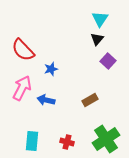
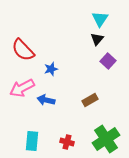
pink arrow: rotated 145 degrees counterclockwise
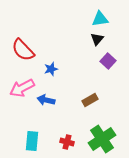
cyan triangle: rotated 48 degrees clockwise
green cross: moved 4 px left
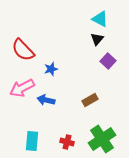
cyan triangle: rotated 36 degrees clockwise
